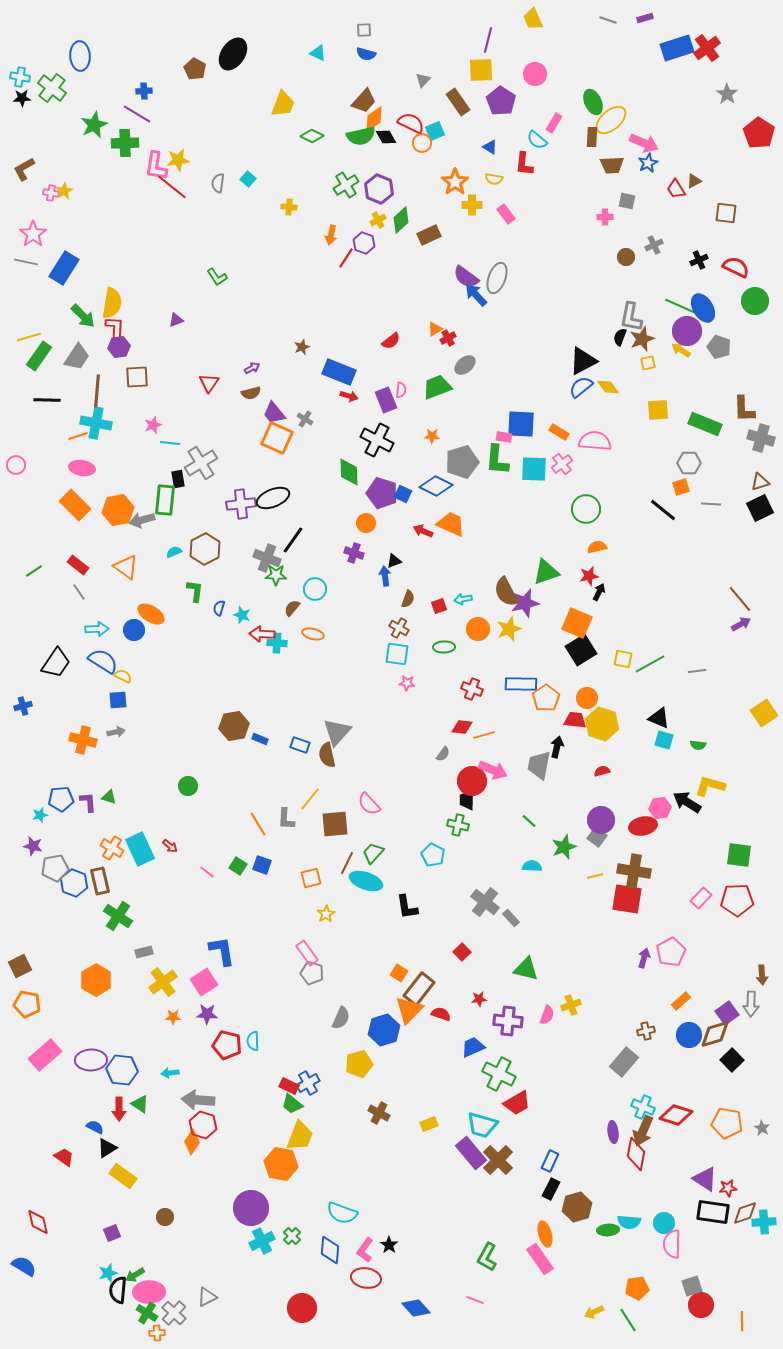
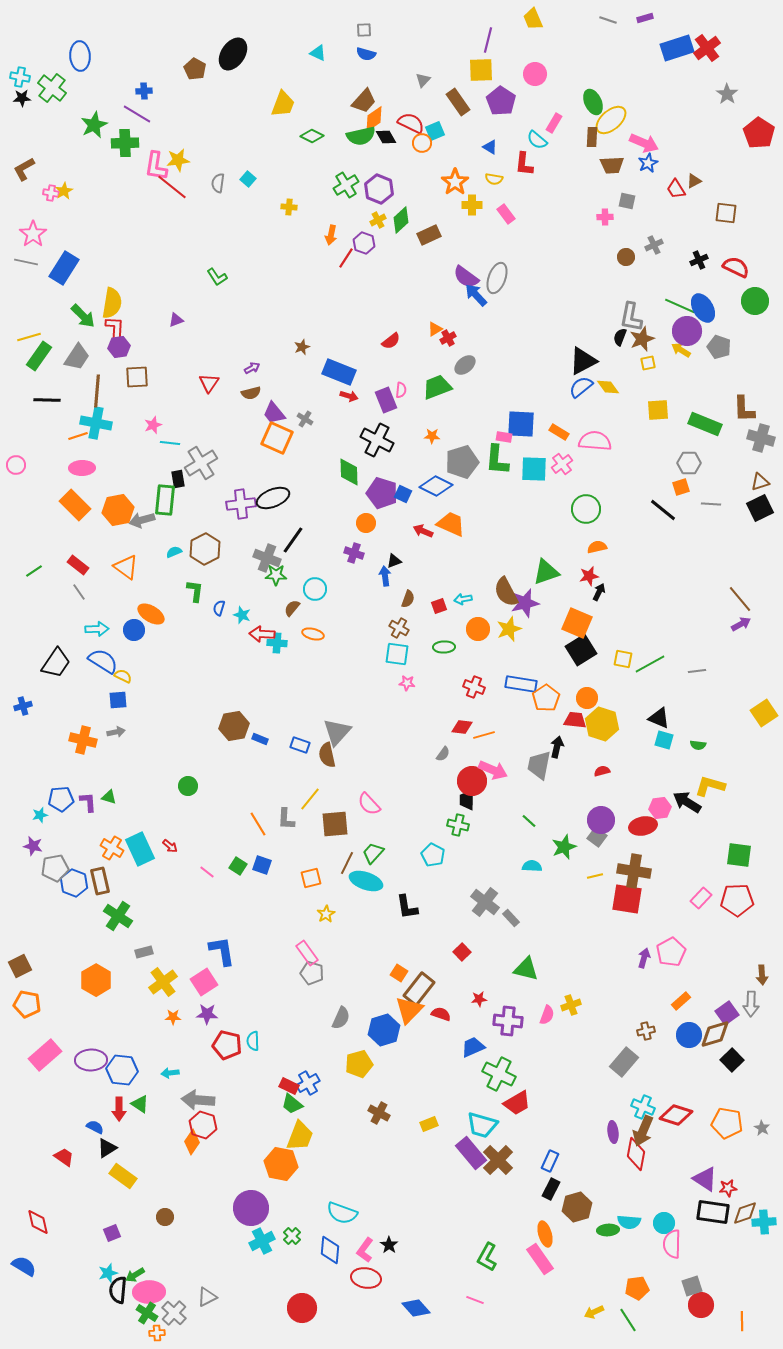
pink ellipse at (82, 468): rotated 10 degrees counterclockwise
blue rectangle at (521, 684): rotated 8 degrees clockwise
red cross at (472, 689): moved 2 px right, 2 px up
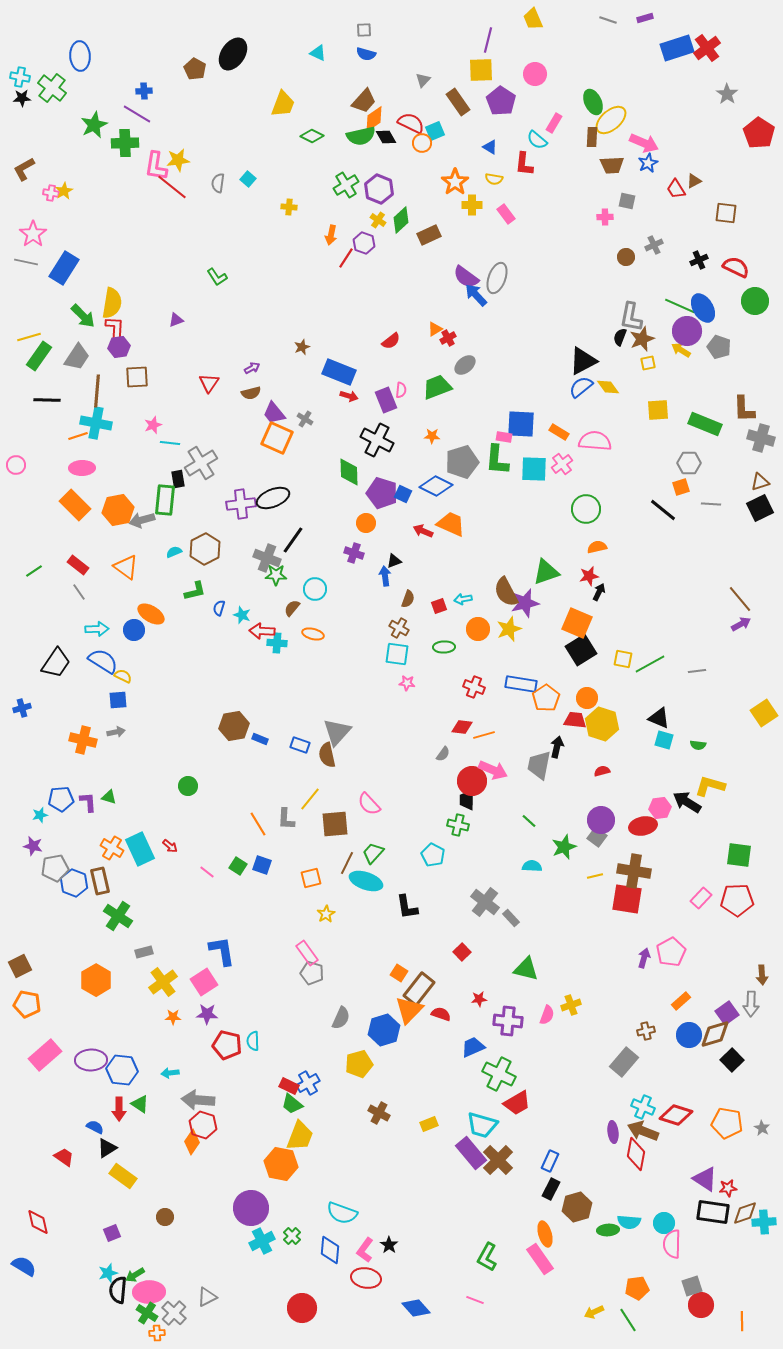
yellow cross at (378, 220): rotated 28 degrees counterclockwise
green L-shape at (195, 591): rotated 70 degrees clockwise
red arrow at (262, 634): moved 3 px up
blue cross at (23, 706): moved 1 px left, 2 px down
brown arrow at (643, 1131): rotated 88 degrees clockwise
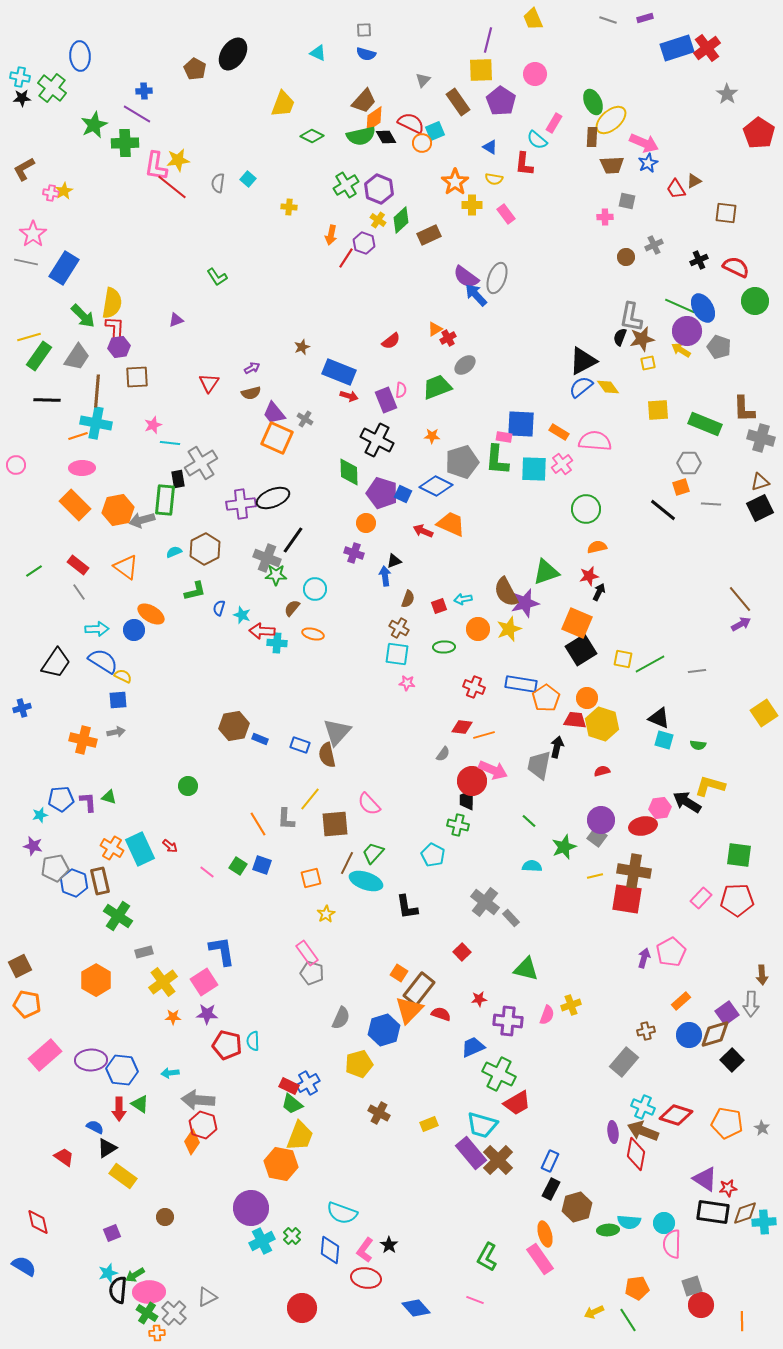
brown star at (642, 339): rotated 10 degrees clockwise
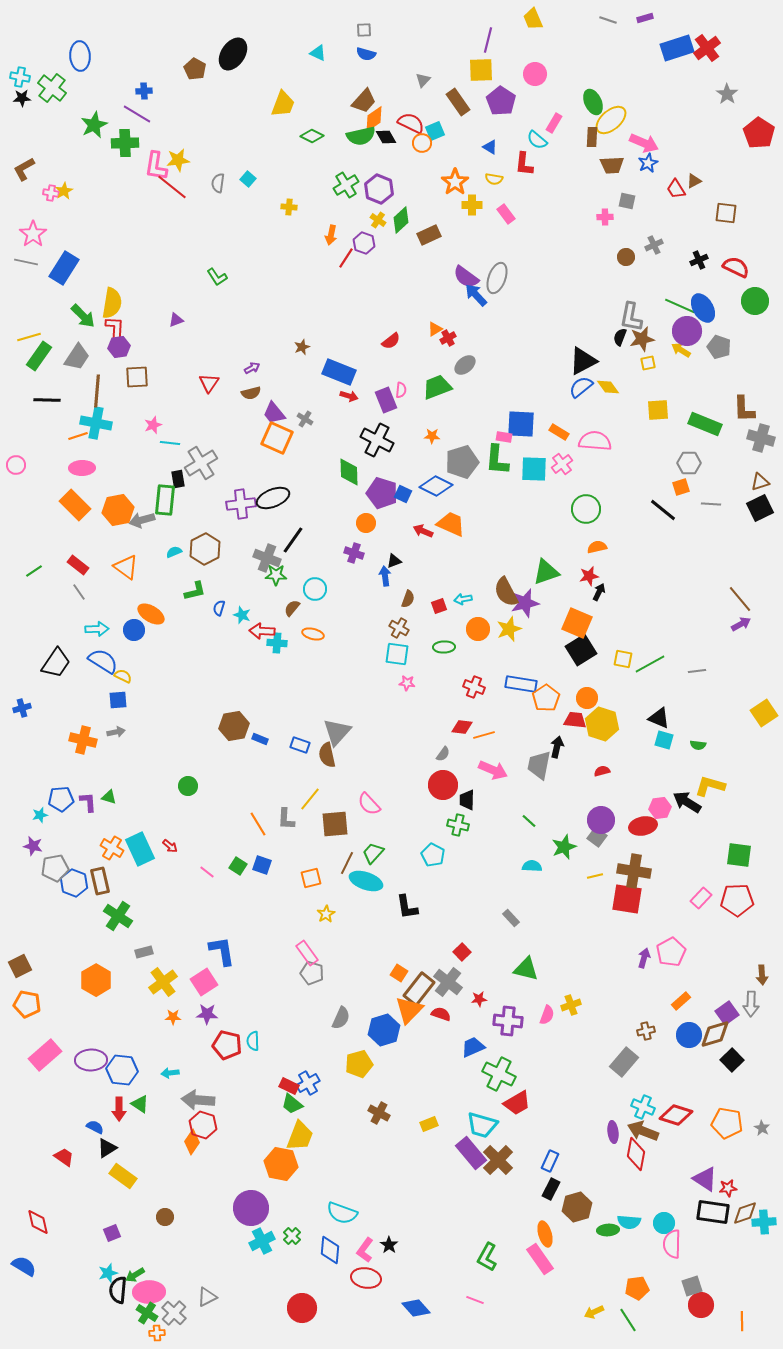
red circle at (472, 781): moved 29 px left, 4 px down
gray cross at (485, 902): moved 37 px left, 80 px down
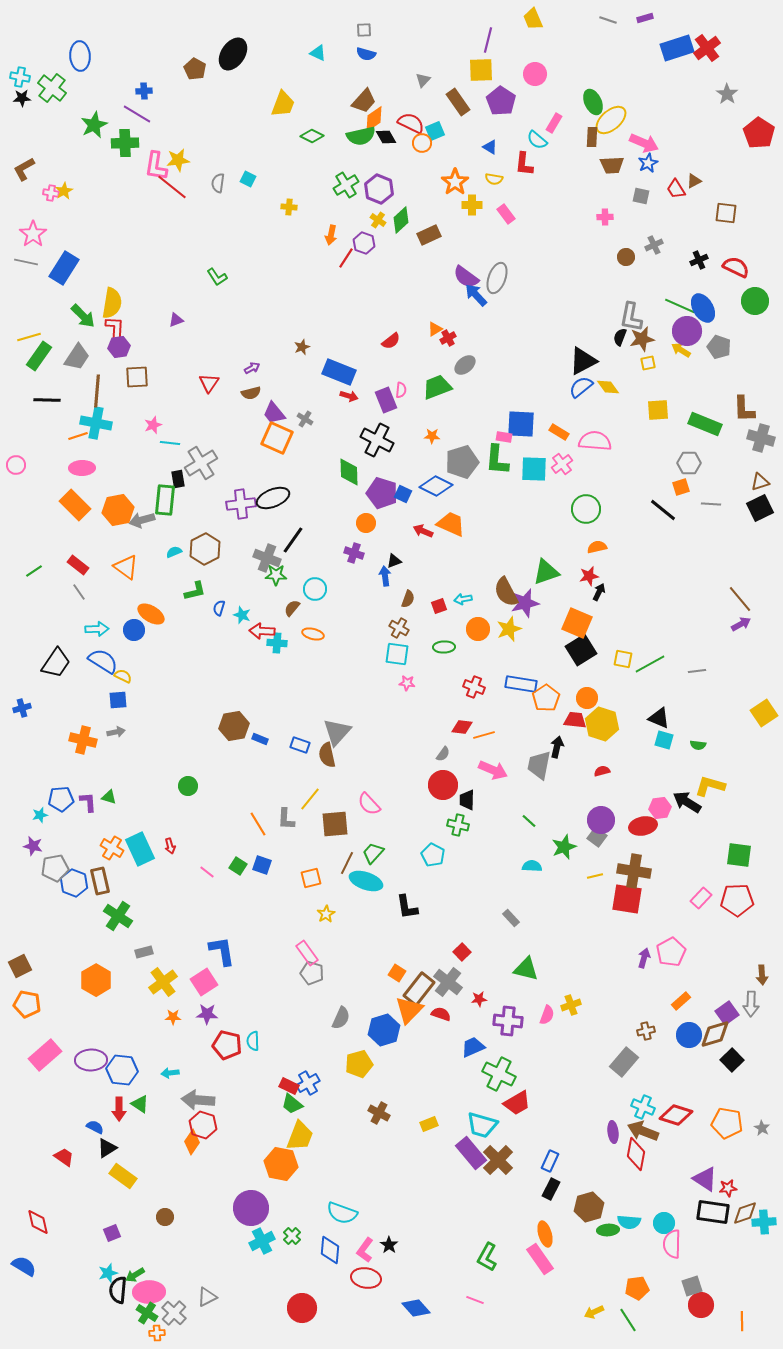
cyan square at (248, 179): rotated 14 degrees counterclockwise
gray square at (627, 201): moved 14 px right, 5 px up
red arrow at (170, 846): rotated 35 degrees clockwise
orange square at (399, 973): moved 2 px left
brown hexagon at (577, 1207): moved 12 px right
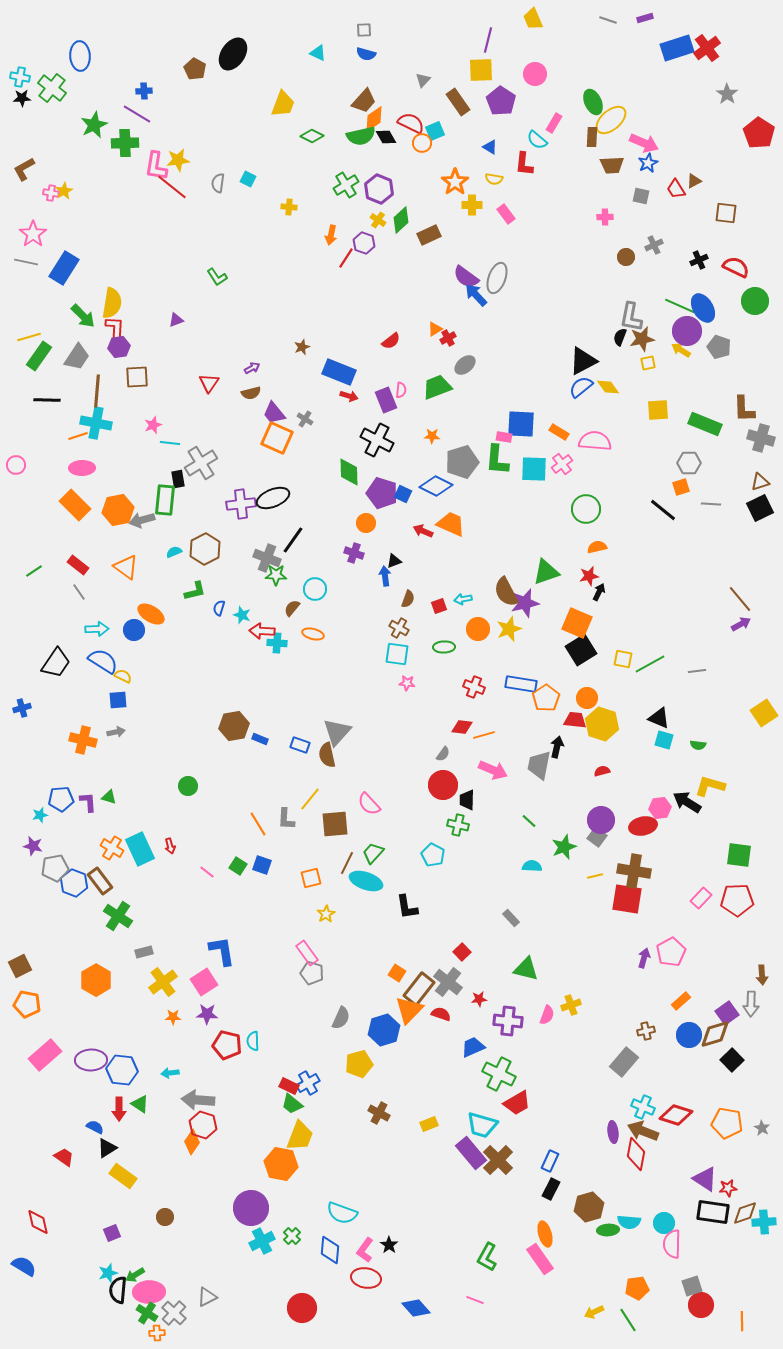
brown rectangle at (100, 881): rotated 24 degrees counterclockwise
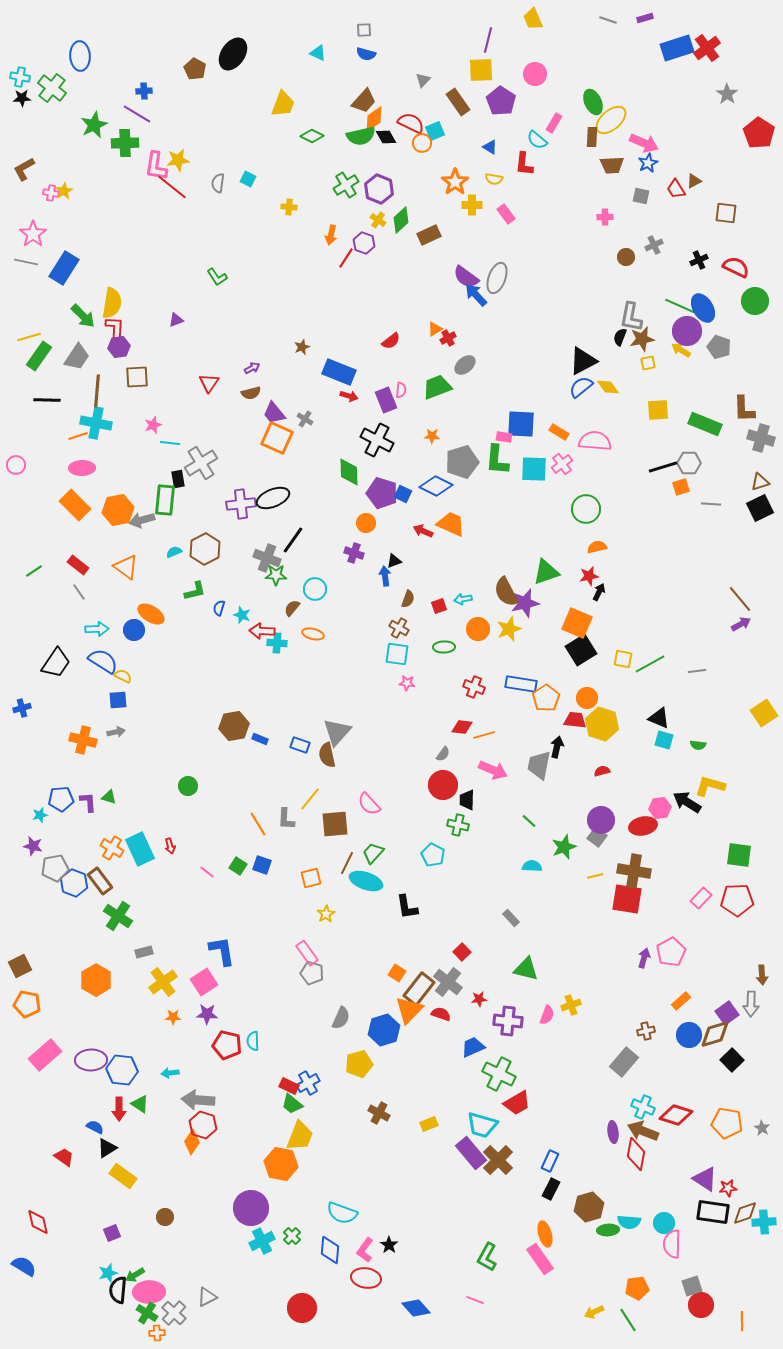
black line at (663, 510): moved 43 px up; rotated 56 degrees counterclockwise
